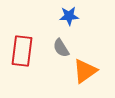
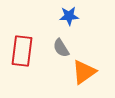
orange triangle: moved 1 px left, 1 px down
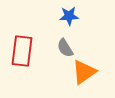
gray semicircle: moved 4 px right
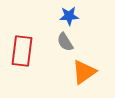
gray semicircle: moved 6 px up
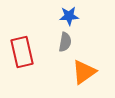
gray semicircle: rotated 138 degrees counterclockwise
red rectangle: moved 1 px down; rotated 20 degrees counterclockwise
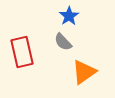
blue star: rotated 30 degrees counterclockwise
gray semicircle: moved 2 px left; rotated 126 degrees clockwise
